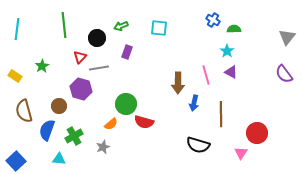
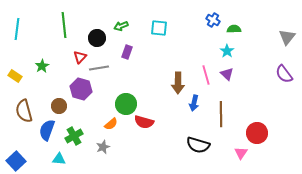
purple triangle: moved 4 px left, 2 px down; rotated 16 degrees clockwise
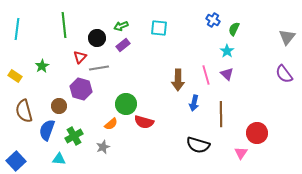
green semicircle: rotated 64 degrees counterclockwise
purple rectangle: moved 4 px left, 7 px up; rotated 32 degrees clockwise
brown arrow: moved 3 px up
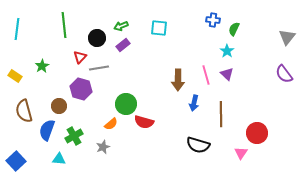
blue cross: rotated 24 degrees counterclockwise
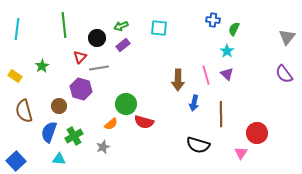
blue semicircle: moved 2 px right, 2 px down
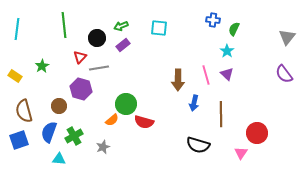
orange semicircle: moved 1 px right, 4 px up
blue square: moved 3 px right, 21 px up; rotated 24 degrees clockwise
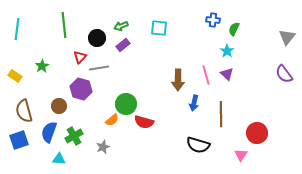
pink triangle: moved 2 px down
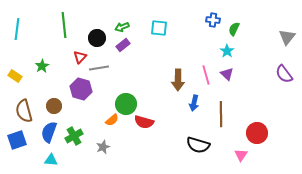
green arrow: moved 1 px right, 1 px down
brown circle: moved 5 px left
blue square: moved 2 px left
cyan triangle: moved 8 px left, 1 px down
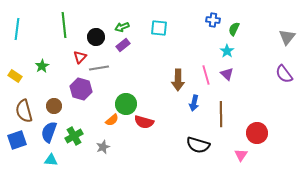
black circle: moved 1 px left, 1 px up
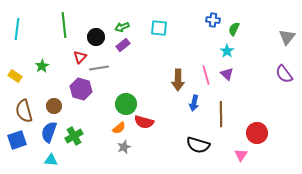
orange semicircle: moved 7 px right, 8 px down
gray star: moved 21 px right
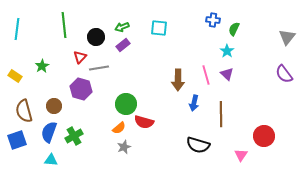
red circle: moved 7 px right, 3 px down
